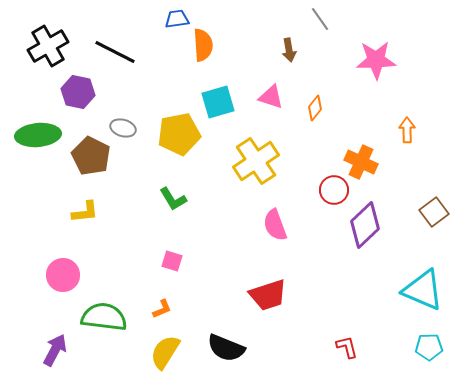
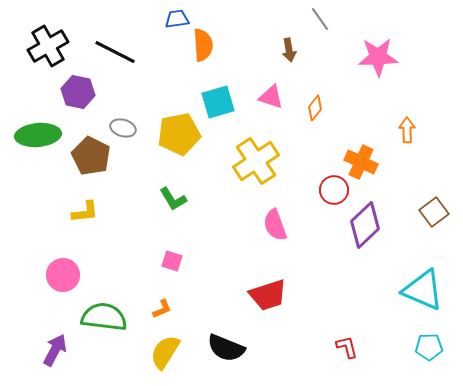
pink star: moved 2 px right, 3 px up
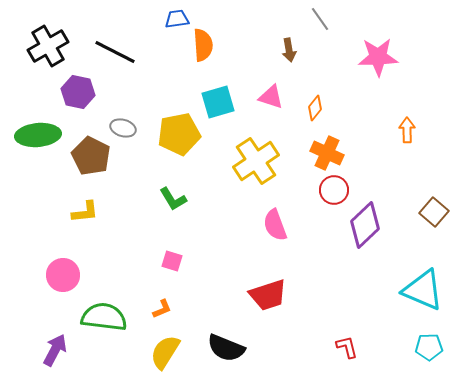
orange cross: moved 34 px left, 9 px up
brown square: rotated 12 degrees counterclockwise
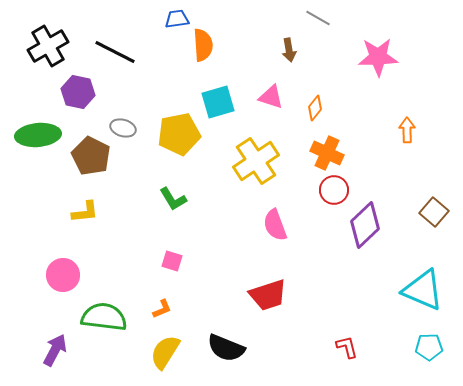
gray line: moved 2 px left, 1 px up; rotated 25 degrees counterclockwise
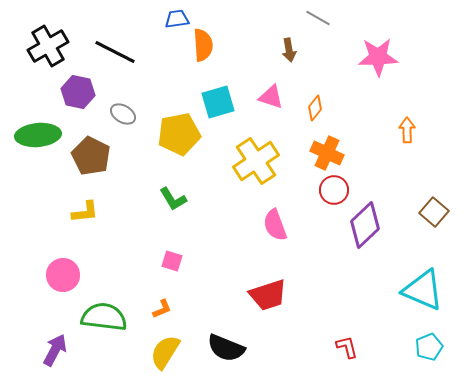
gray ellipse: moved 14 px up; rotated 15 degrees clockwise
cyan pentagon: rotated 20 degrees counterclockwise
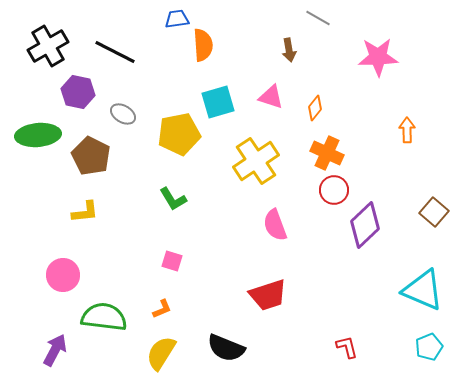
yellow semicircle: moved 4 px left, 1 px down
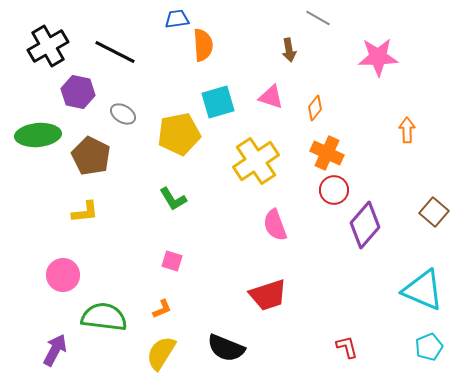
purple diamond: rotated 6 degrees counterclockwise
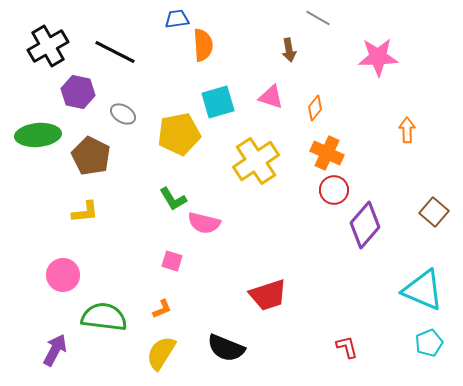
pink semicircle: moved 71 px left, 2 px up; rotated 56 degrees counterclockwise
cyan pentagon: moved 4 px up
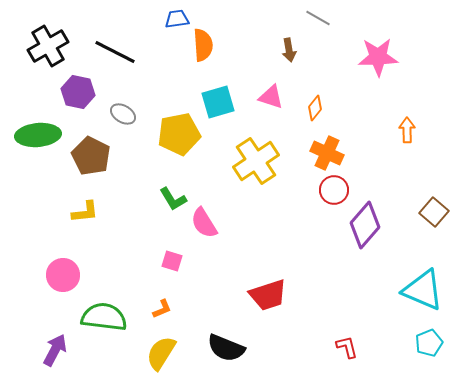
pink semicircle: rotated 44 degrees clockwise
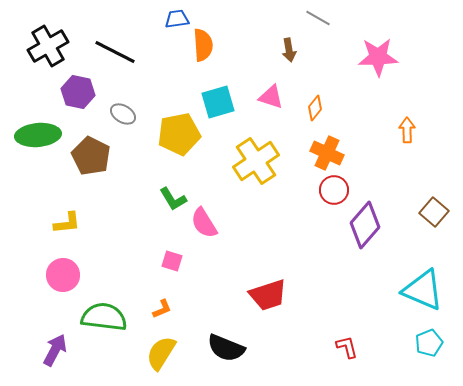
yellow L-shape: moved 18 px left, 11 px down
